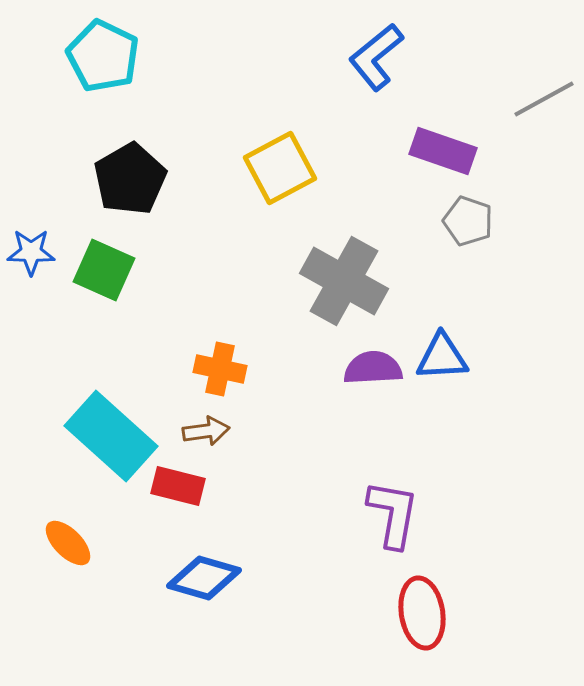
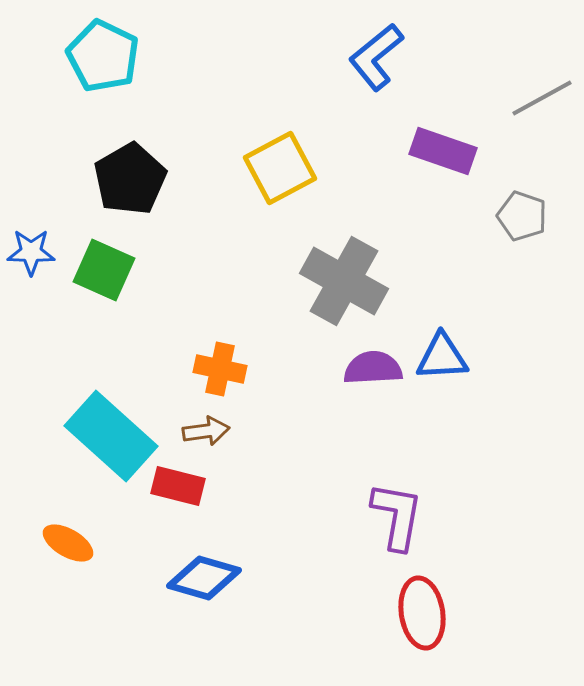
gray line: moved 2 px left, 1 px up
gray pentagon: moved 54 px right, 5 px up
purple L-shape: moved 4 px right, 2 px down
orange ellipse: rotated 15 degrees counterclockwise
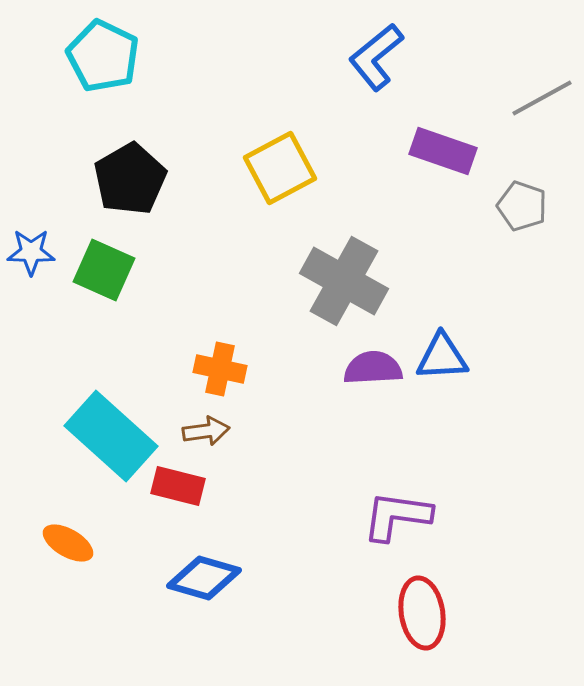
gray pentagon: moved 10 px up
purple L-shape: rotated 92 degrees counterclockwise
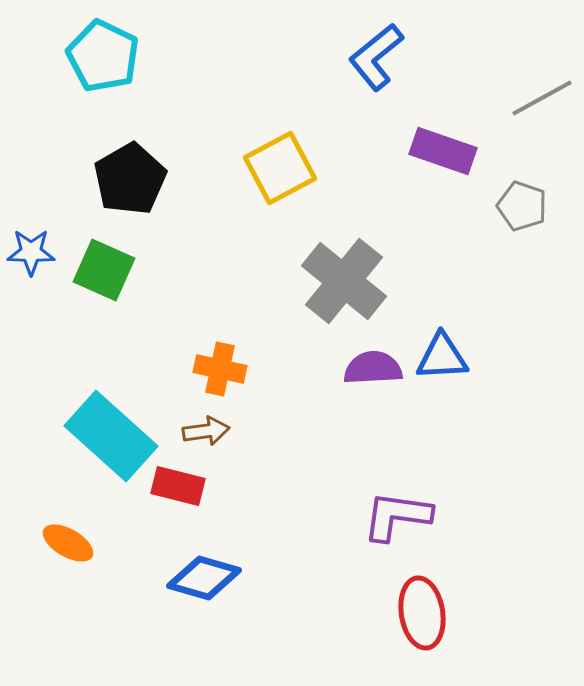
gray cross: rotated 10 degrees clockwise
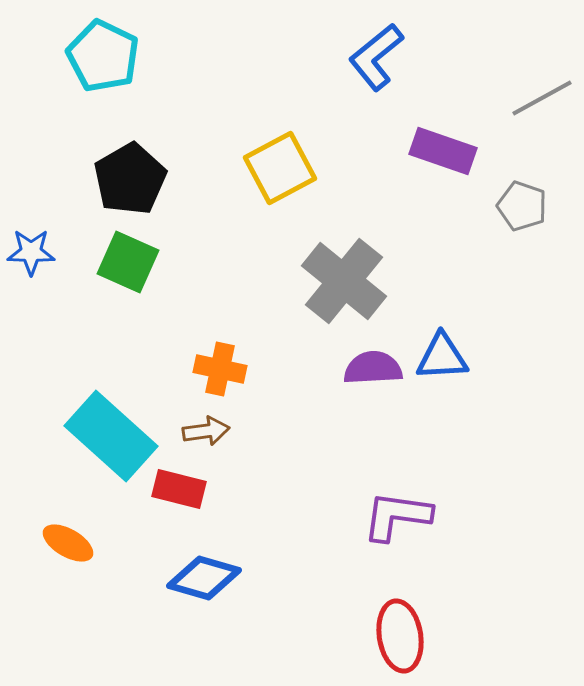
green square: moved 24 px right, 8 px up
red rectangle: moved 1 px right, 3 px down
red ellipse: moved 22 px left, 23 px down
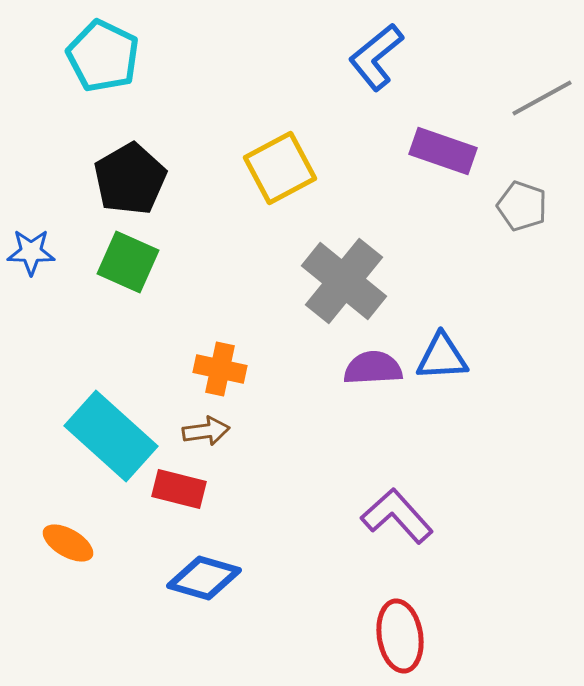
purple L-shape: rotated 40 degrees clockwise
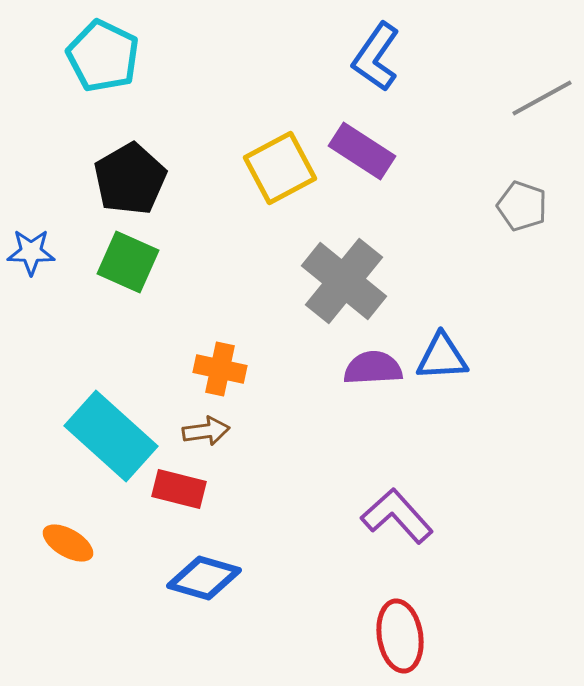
blue L-shape: rotated 16 degrees counterclockwise
purple rectangle: moved 81 px left; rotated 14 degrees clockwise
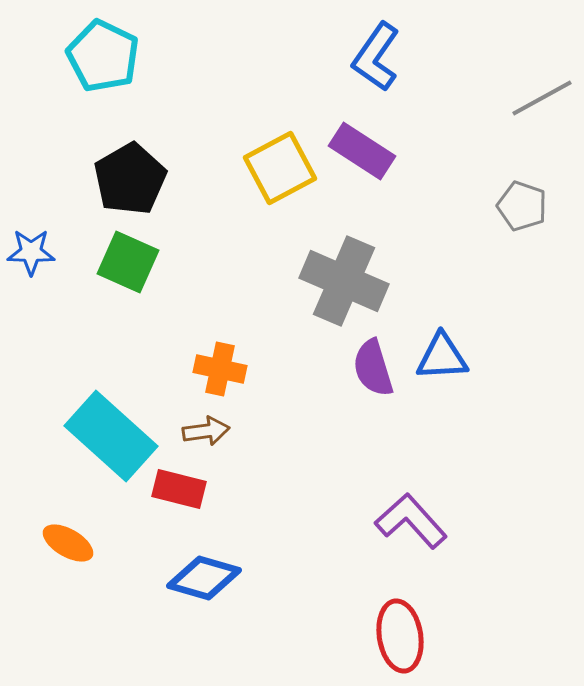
gray cross: rotated 16 degrees counterclockwise
purple semicircle: rotated 104 degrees counterclockwise
purple L-shape: moved 14 px right, 5 px down
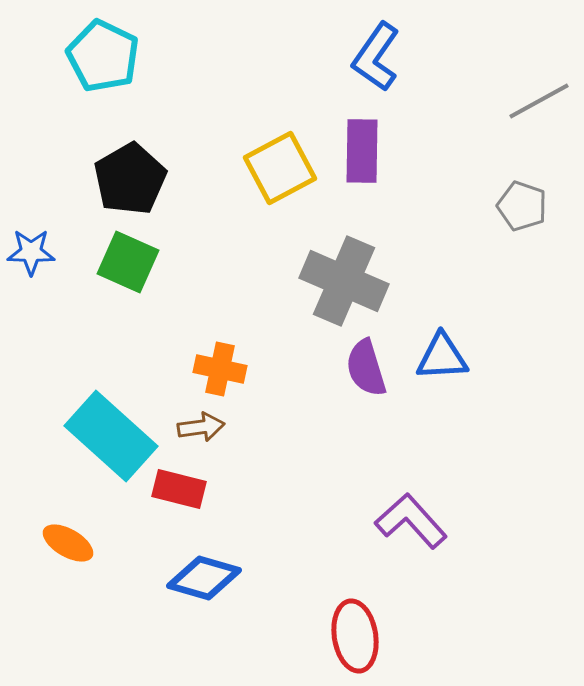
gray line: moved 3 px left, 3 px down
purple rectangle: rotated 58 degrees clockwise
purple semicircle: moved 7 px left
brown arrow: moved 5 px left, 4 px up
red ellipse: moved 45 px left
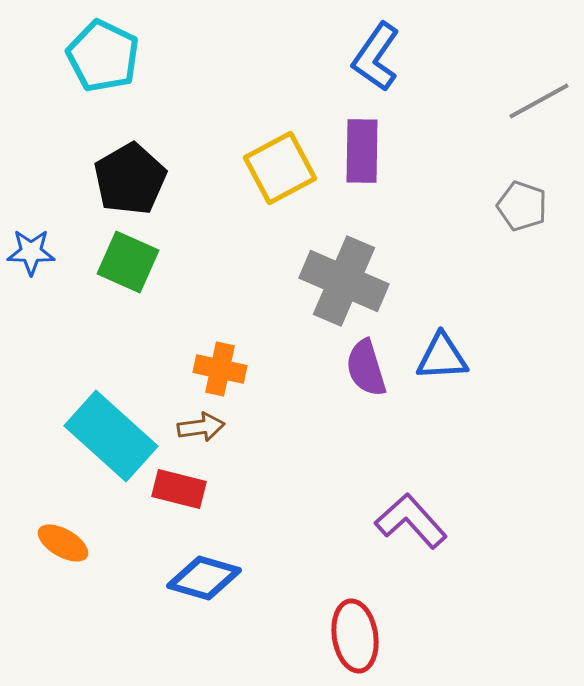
orange ellipse: moved 5 px left
